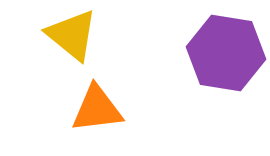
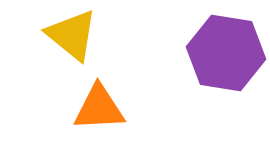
orange triangle: moved 2 px right, 1 px up; rotated 4 degrees clockwise
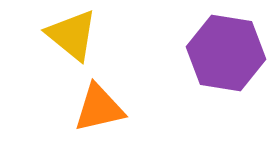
orange triangle: rotated 10 degrees counterclockwise
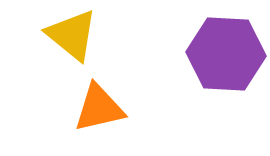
purple hexagon: moved 1 px down; rotated 6 degrees counterclockwise
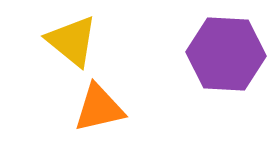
yellow triangle: moved 6 px down
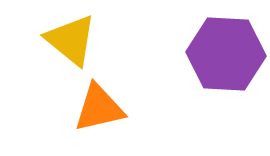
yellow triangle: moved 1 px left, 1 px up
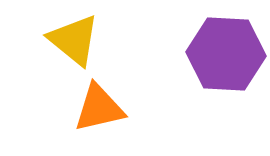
yellow triangle: moved 3 px right
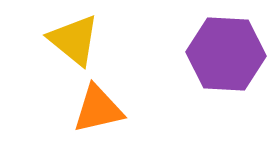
orange triangle: moved 1 px left, 1 px down
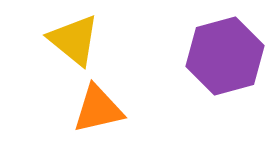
purple hexagon: moved 1 px left, 2 px down; rotated 18 degrees counterclockwise
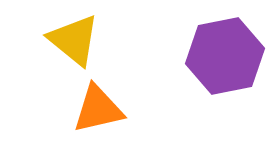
purple hexagon: rotated 4 degrees clockwise
